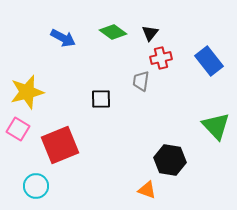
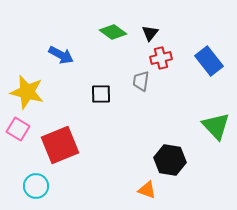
blue arrow: moved 2 px left, 17 px down
yellow star: rotated 28 degrees clockwise
black square: moved 5 px up
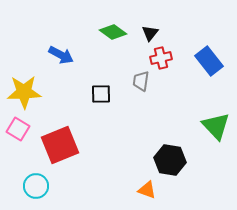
yellow star: moved 3 px left; rotated 16 degrees counterclockwise
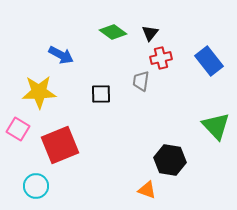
yellow star: moved 15 px right
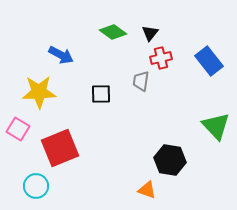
red square: moved 3 px down
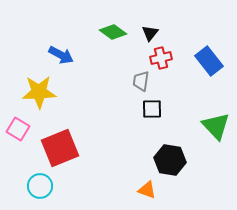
black square: moved 51 px right, 15 px down
cyan circle: moved 4 px right
